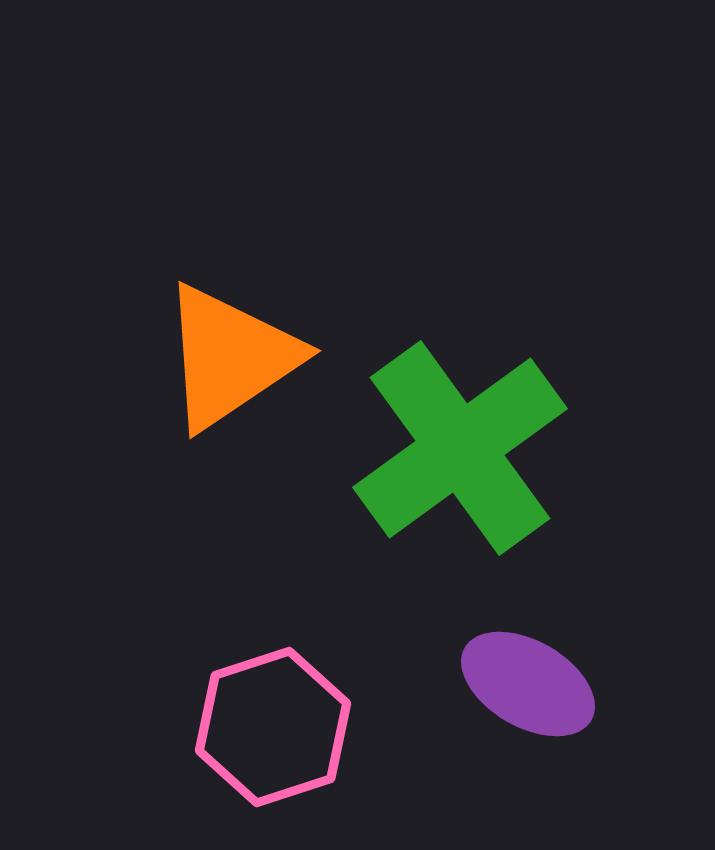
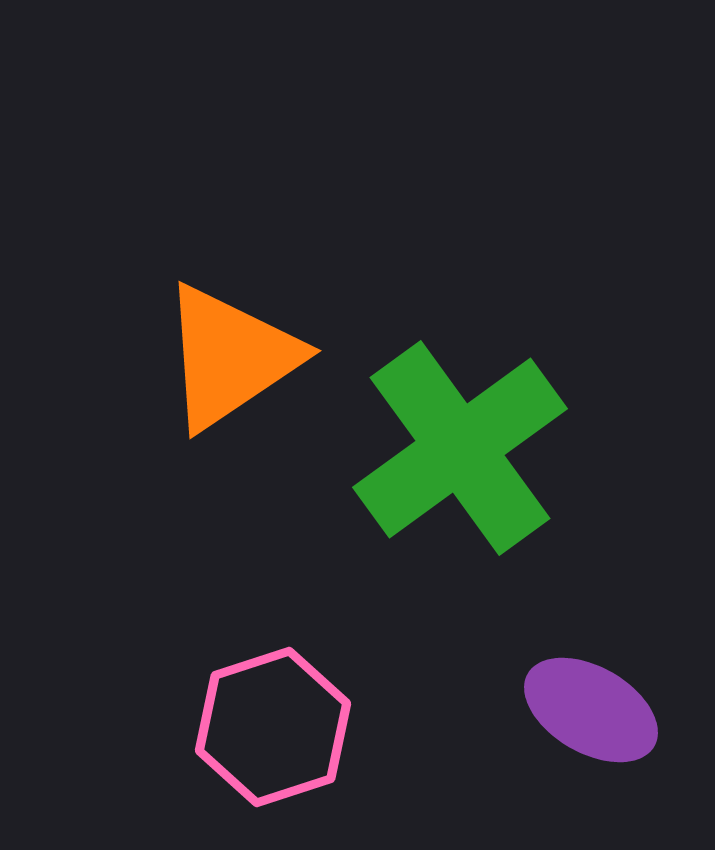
purple ellipse: moved 63 px right, 26 px down
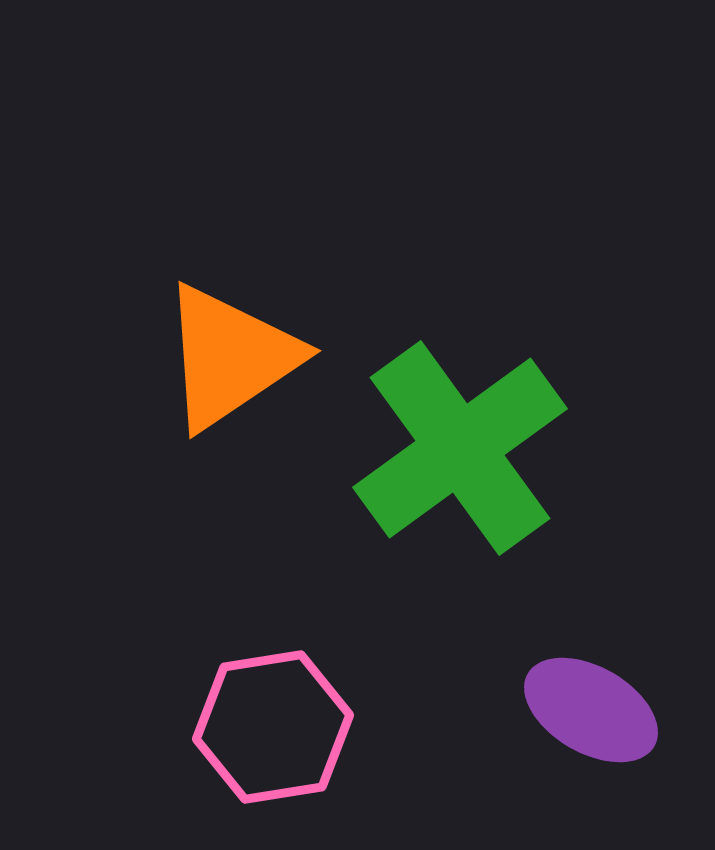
pink hexagon: rotated 9 degrees clockwise
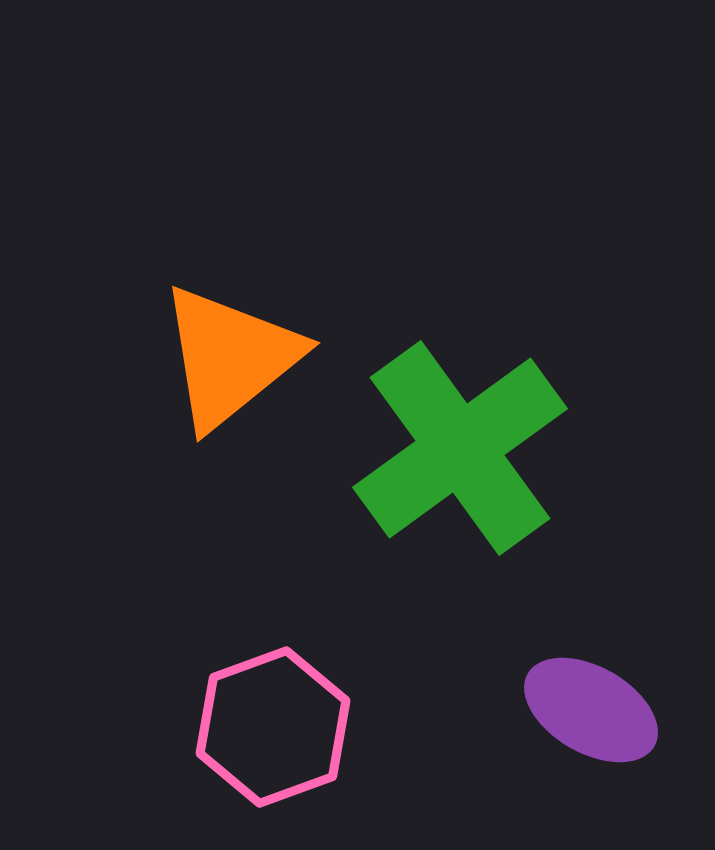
orange triangle: rotated 5 degrees counterclockwise
pink hexagon: rotated 11 degrees counterclockwise
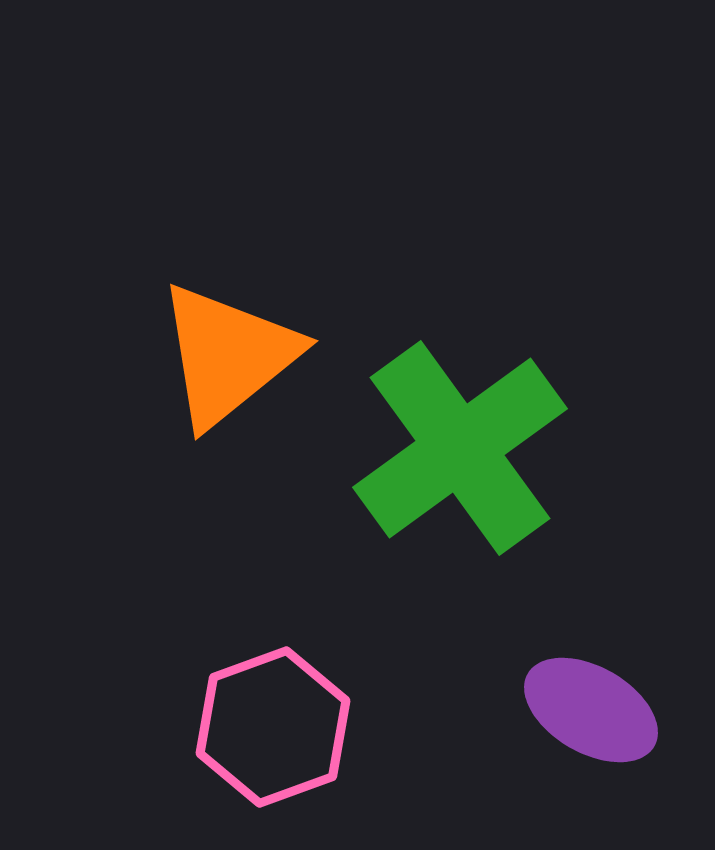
orange triangle: moved 2 px left, 2 px up
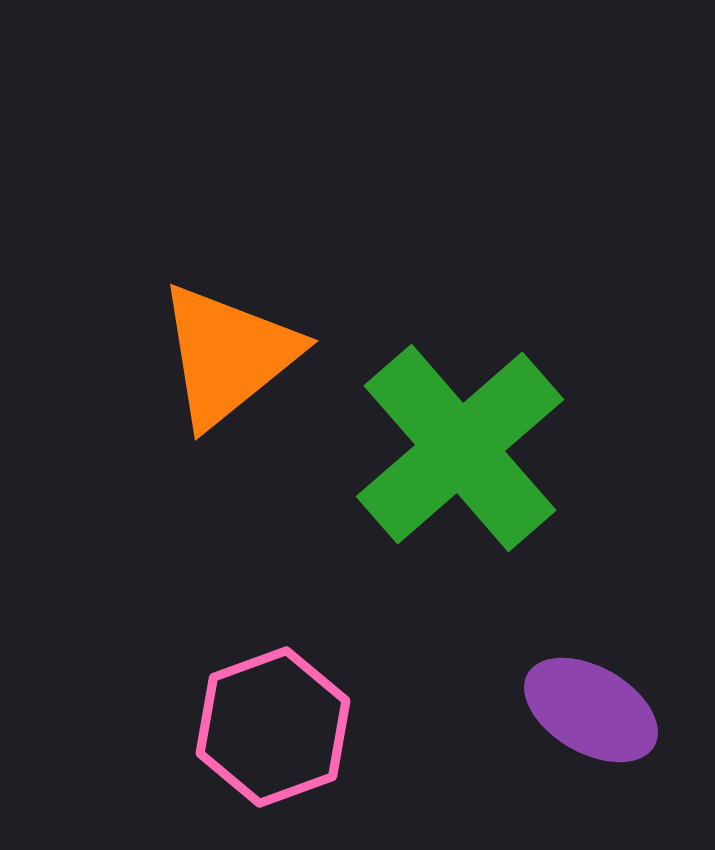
green cross: rotated 5 degrees counterclockwise
